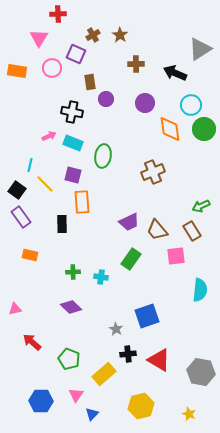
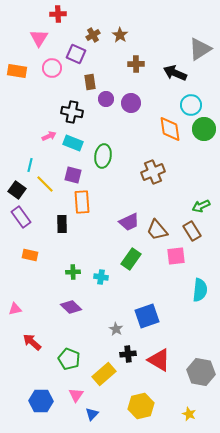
purple circle at (145, 103): moved 14 px left
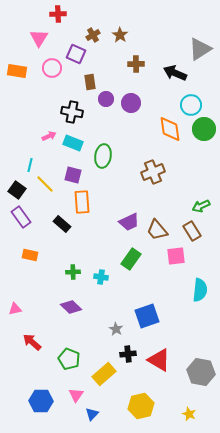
black rectangle at (62, 224): rotated 48 degrees counterclockwise
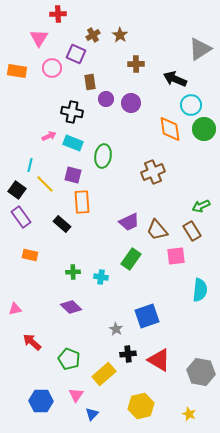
black arrow at (175, 73): moved 6 px down
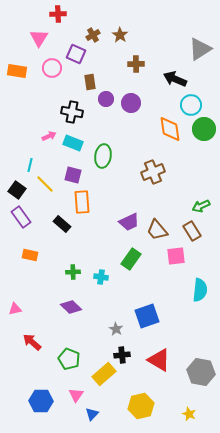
black cross at (128, 354): moved 6 px left, 1 px down
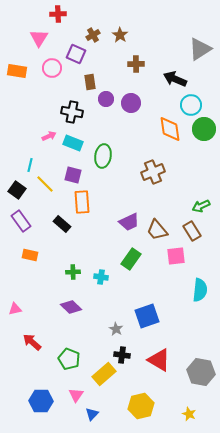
purple rectangle at (21, 217): moved 4 px down
black cross at (122, 355): rotated 14 degrees clockwise
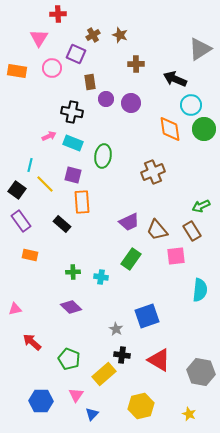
brown star at (120, 35): rotated 14 degrees counterclockwise
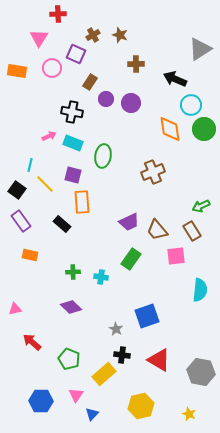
brown rectangle at (90, 82): rotated 42 degrees clockwise
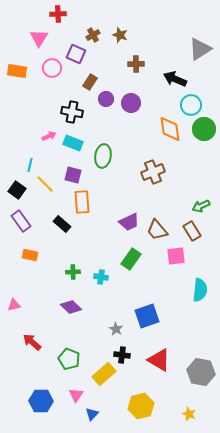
pink triangle at (15, 309): moved 1 px left, 4 px up
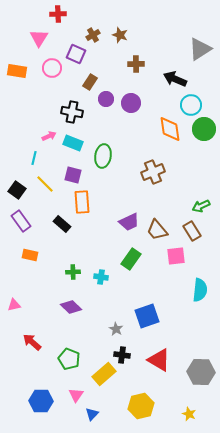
cyan line at (30, 165): moved 4 px right, 7 px up
gray hexagon at (201, 372): rotated 8 degrees counterclockwise
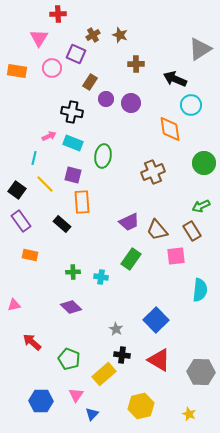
green circle at (204, 129): moved 34 px down
blue square at (147, 316): moved 9 px right, 4 px down; rotated 25 degrees counterclockwise
